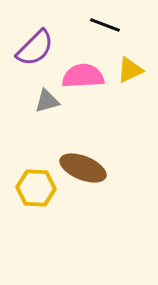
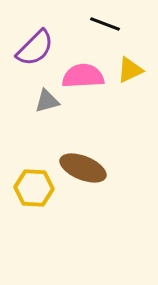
black line: moved 1 px up
yellow hexagon: moved 2 px left
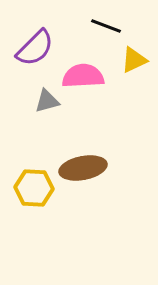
black line: moved 1 px right, 2 px down
yellow triangle: moved 4 px right, 10 px up
brown ellipse: rotated 33 degrees counterclockwise
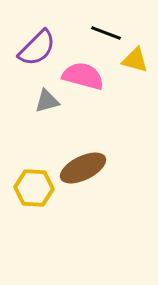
black line: moved 7 px down
purple semicircle: moved 2 px right
yellow triangle: moved 1 px right; rotated 40 degrees clockwise
pink semicircle: rotated 18 degrees clockwise
brown ellipse: rotated 15 degrees counterclockwise
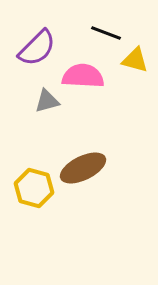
pink semicircle: rotated 12 degrees counterclockwise
yellow hexagon: rotated 12 degrees clockwise
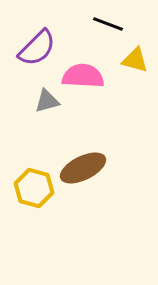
black line: moved 2 px right, 9 px up
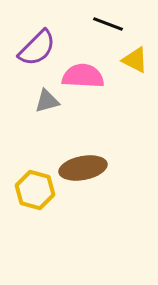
yellow triangle: rotated 12 degrees clockwise
brown ellipse: rotated 15 degrees clockwise
yellow hexagon: moved 1 px right, 2 px down
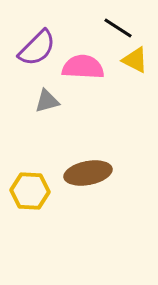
black line: moved 10 px right, 4 px down; rotated 12 degrees clockwise
pink semicircle: moved 9 px up
brown ellipse: moved 5 px right, 5 px down
yellow hexagon: moved 5 px left, 1 px down; rotated 12 degrees counterclockwise
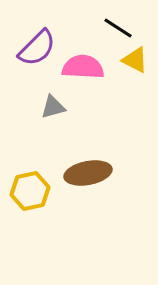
gray triangle: moved 6 px right, 6 px down
yellow hexagon: rotated 15 degrees counterclockwise
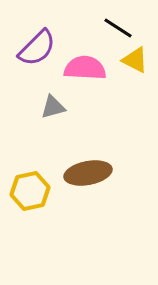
pink semicircle: moved 2 px right, 1 px down
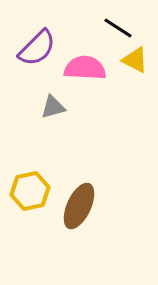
brown ellipse: moved 9 px left, 33 px down; rotated 54 degrees counterclockwise
